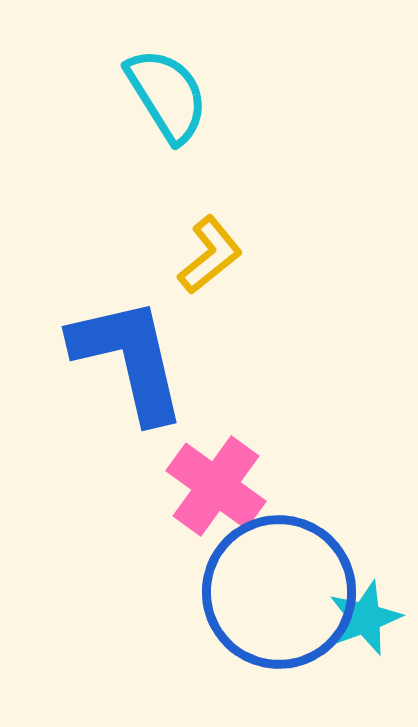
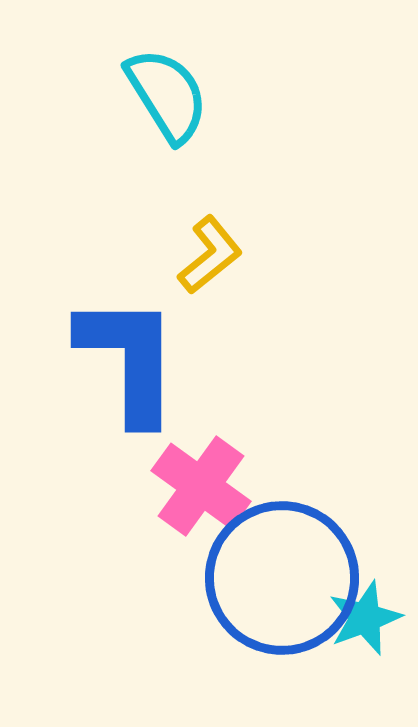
blue L-shape: rotated 13 degrees clockwise
pink cross: moved 15 px left
blue circle: moved 3 px right, 14 px up
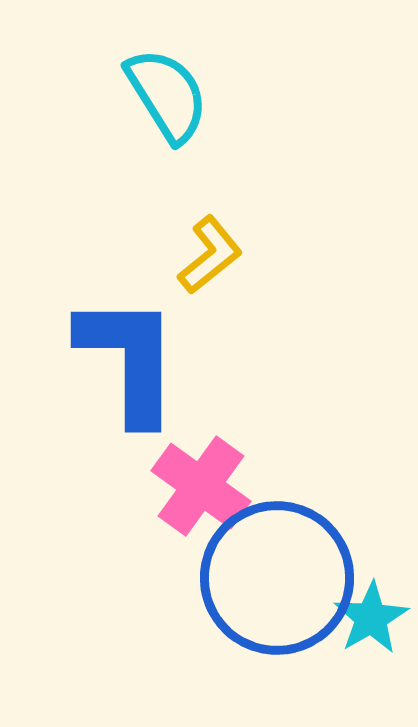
blue circle: moved 5 px left
cyan star: moved 6 px right; rotated 10 degrees counterclockwise
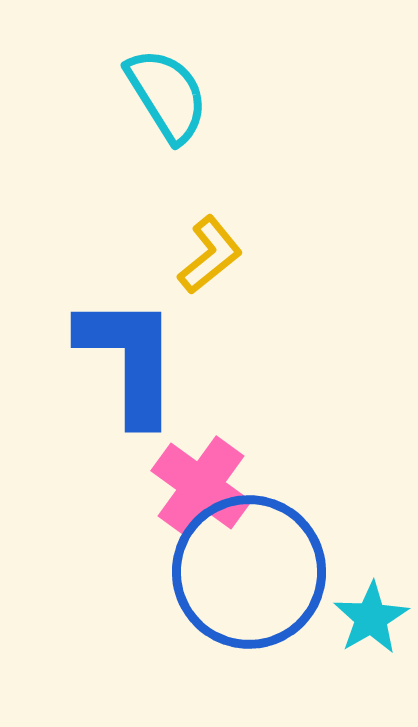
blue circle: moved 28 px left, 6 px up
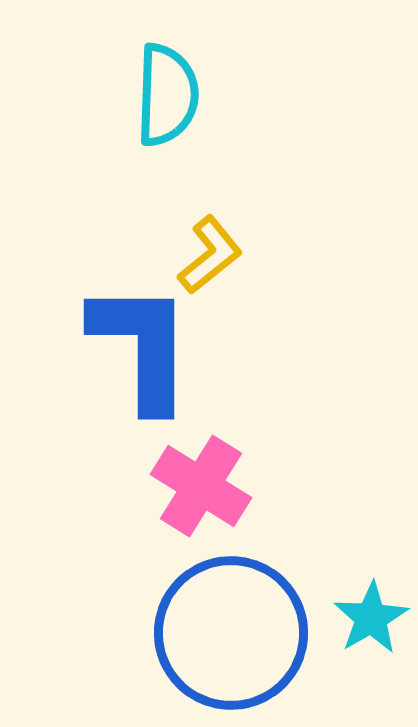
cyan semicircle: rotated 34 degrees clockwise
blue L-shape: moved 13 px right, 13 px up
pink cross: rotated 4 degrees counterclockwise
blue circle: moved 18 px left, 61 px down
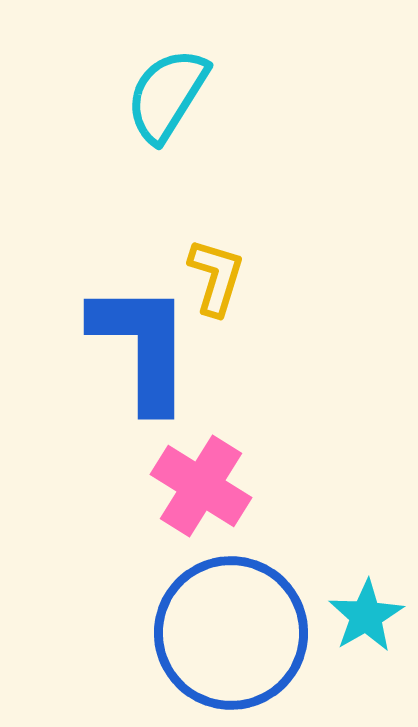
cyan semicircle: rotated 150 degrees counterclockwise
yellow L-shape: moved 6 px right, 22 px down; rotated 34 degrees counterclockwise
cyan star: moved 5 px left, 2 px up
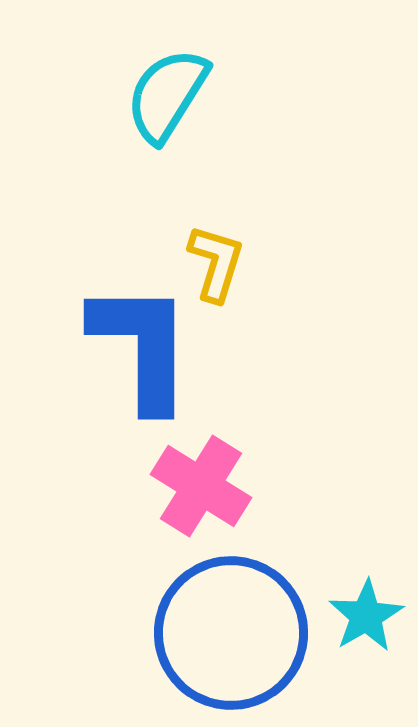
yellow L-shape: moved 14 px up
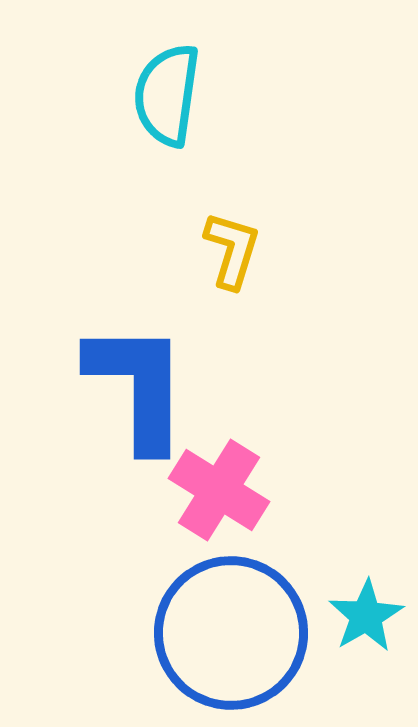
cyan semicircle: rotated 24 degrees counterclockwise
yellow L-shape: moved 16 px right, 13 px up
blue L-shape: moved 4 px left, 40 px down
pink cross: moved 18 px right, 4 px down
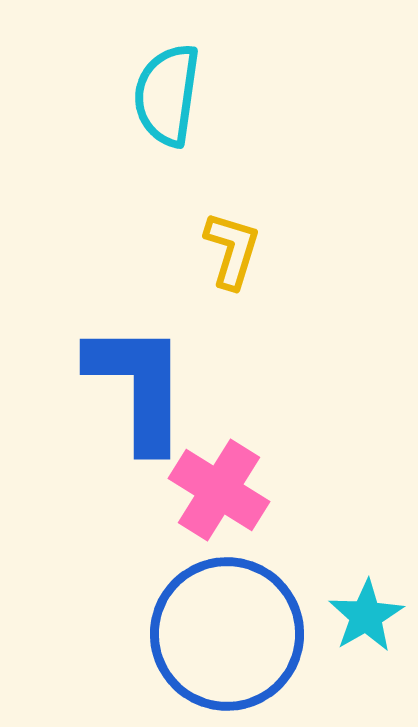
blue circle: moved 4 px left, 1 px down
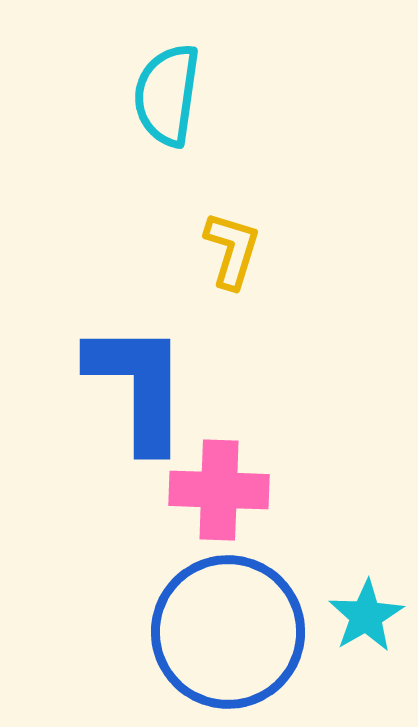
pink cross: rotated 30 degrees counterclockwise
blue circle: moved 1 px right, 2 px up
